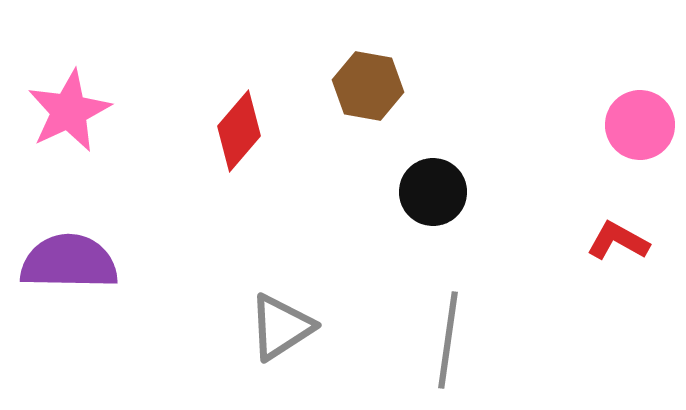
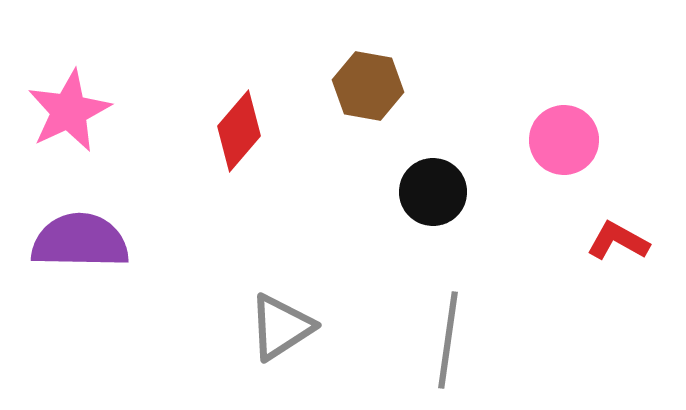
pink circle: moved 76 px left, 15 px down
purple semicircle: moved 11 px right, 21 px up
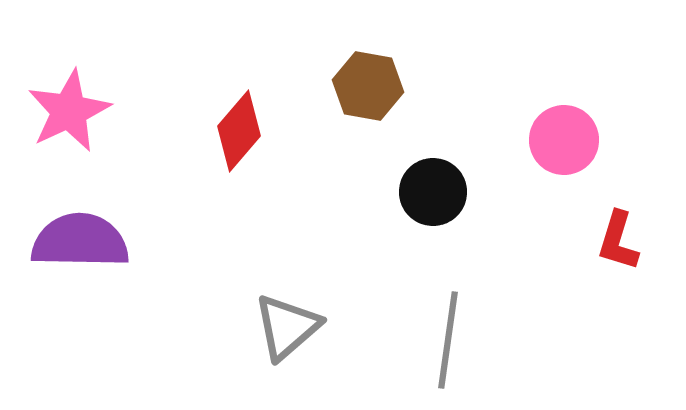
red L-shape: rotated 102 degrees counterclockwise
gray triangle: moved 6 px right; rotated 8 degrees counterclockwise
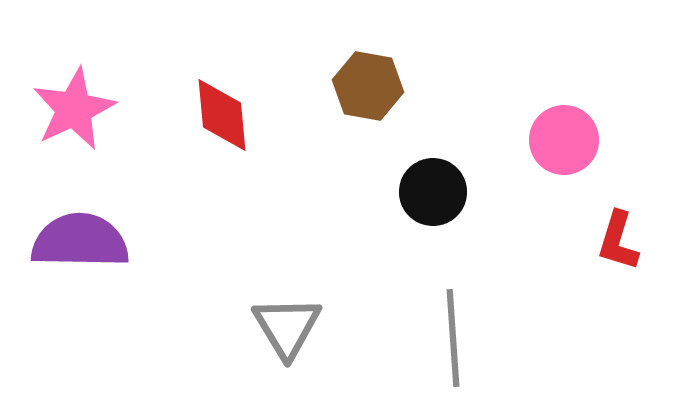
pink star: moved 5 px right, 2 px up
red diamond: moved 17 px left, 16 px up; rotated 46 degrees counterclockwise
gray triangle: rotated 20 degrees counterclockwise
gray line: moved 5 px right, 2 px up; rotated 12 degrees counterclockwise
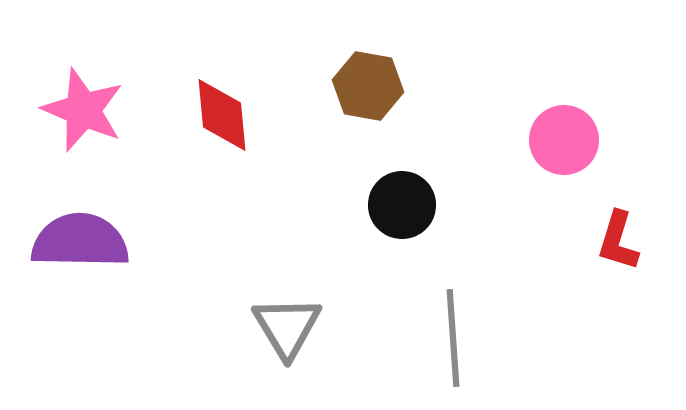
pink star: moved 9 px right, 1 px down; rotated 24 degrees counterclockwise
black circle: moved 31 px left, 13 px down
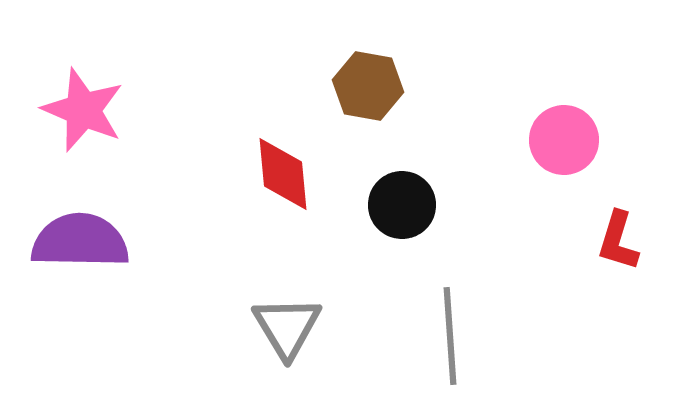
red diamond: moved 61 px right, 59 px down
gray line: moved 3 px left, 2 px up
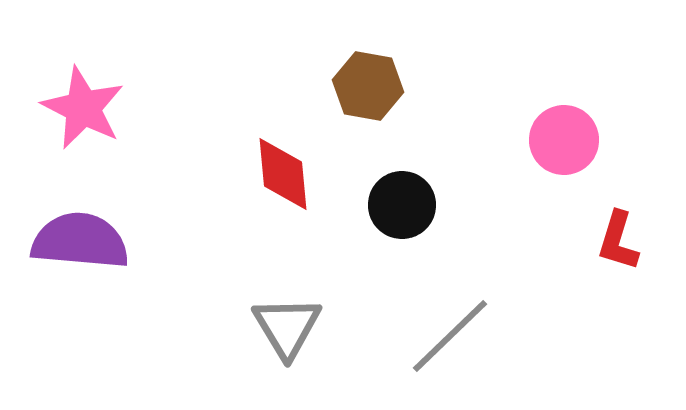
pink star: moved 2 px up; rotated 4 degrees clockwise
purple semicircle: rotated 4 degrees clockwise
gray line: rotated 50 degrees clockwise
